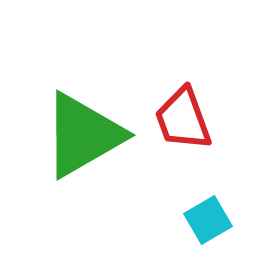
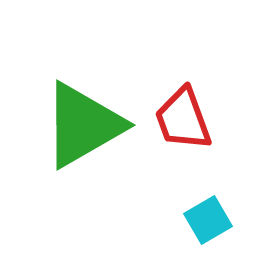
green triangle: moved 10 px up
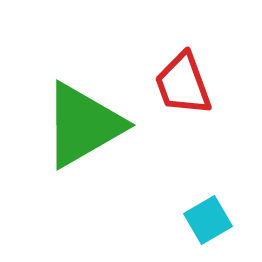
red trapezoid: moved 35 px up
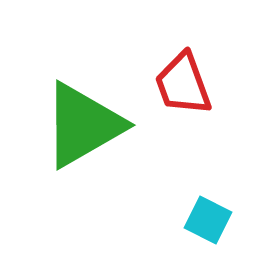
cyan square: rotated 33 degrees counterclockwise
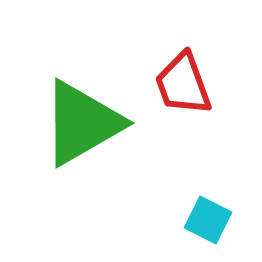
green triangle: moved 1 px left, 2 px up
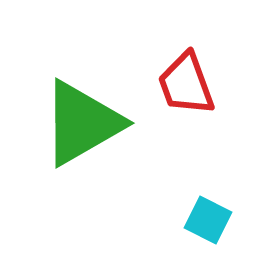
red trapezoid: moved 3 px right
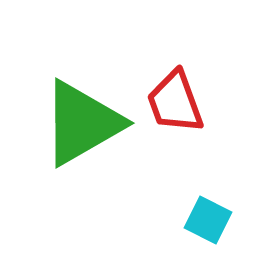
red trapezoid: moved 11 px left, 18 px down
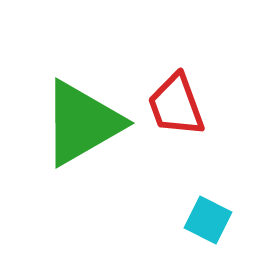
red trapezoid: moved 1 px right, 3 px down
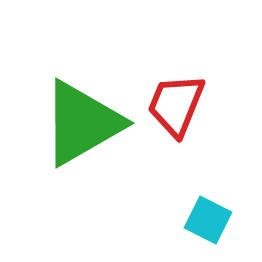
red trapezoid: rotated 42 degrees clockwise
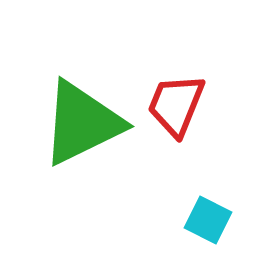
green triangle: rotated 4 degrees clockwise
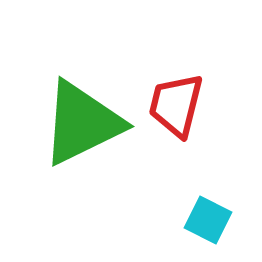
red trapezoid: rotated 8 degrees counterclockwise
